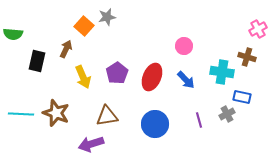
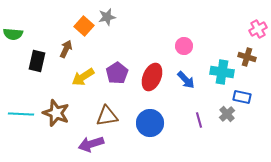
yellow arrow: rotated 80 degrees clockwise
gray cross: rotated 14 degrees counterclockwise
blue circle: moved 5 px left, 1 px up
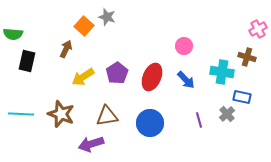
gray star: rotated 30 degrees clockwise
black rectangle: moved 10 px left
brown star: moved 5 px right, 1 px down
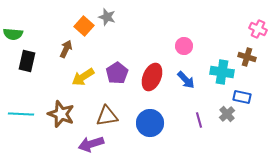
pink cross: rotated 36 degrees counterclockwise
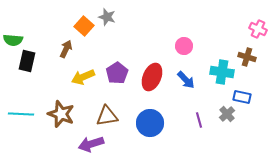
green semicircle: moved 6 px down
yellow arrow: rotated 10 degrees clockwise
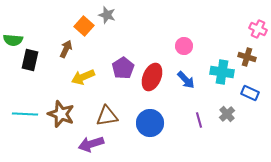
gray star: moved 2 px up
black rectangle: moved 3 px right, 1 px up
purple pentagon: moved 6 px right, 5 px up
blue rectangle: moved 8 px right, 4 px up; rotated 12 degrees clockwise
cyan line: moved 4 px right
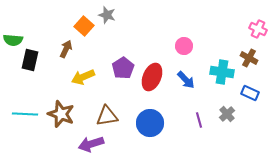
brown cross: moved 2 px right, 1 px down; rotated 12 degrees clockwise
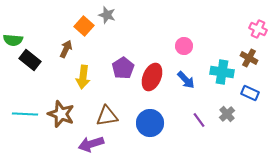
black rectangle: rotated 65 degrees counterclockwise
yellow arrow: rotated 60 degrees counterclockwise
purple line: rotated 21 degrees counterclockwise
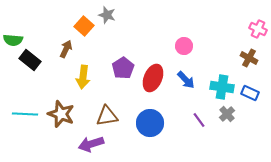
cyan cross: moved 15 px down
red ellipse: moved 1 px right, 1 px down
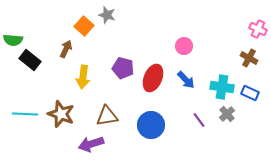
purple pentagon: rotated 25 degrees counterclockwise
blue circle: moved 1 px right, 2 px down
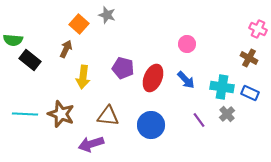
orange square: moved 5 px left, 2 px up
pink circle: moved 3 px right, 2 px up
brown triangle: moved 1 px right; rotated 15 degrees clockwise
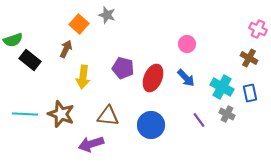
green semicircle: rotated 24 degrees counterclockwise
blue arrow: moved 2 px up
cyan cross: rotated 20 degrees clockwise
blue rectangle: rotated 54 degrees clockwise
gray cross: rotated 21 degrees counterclockwise
